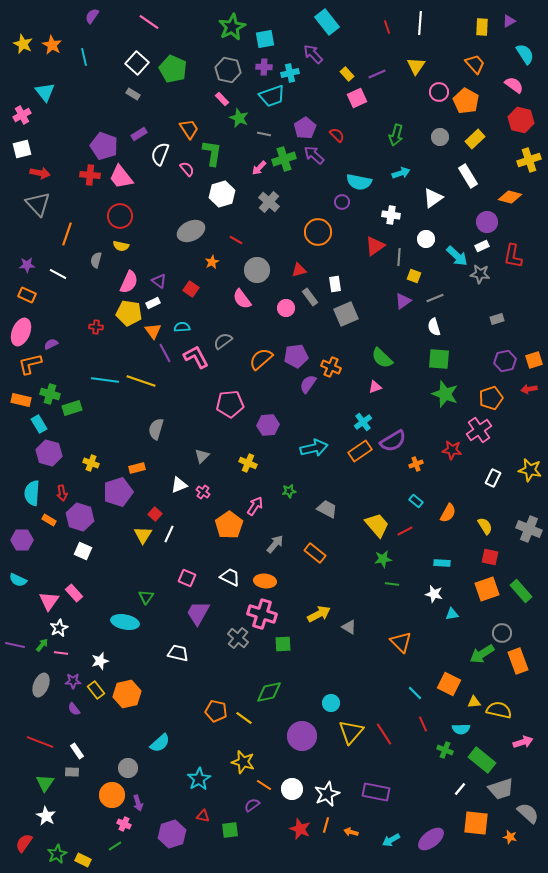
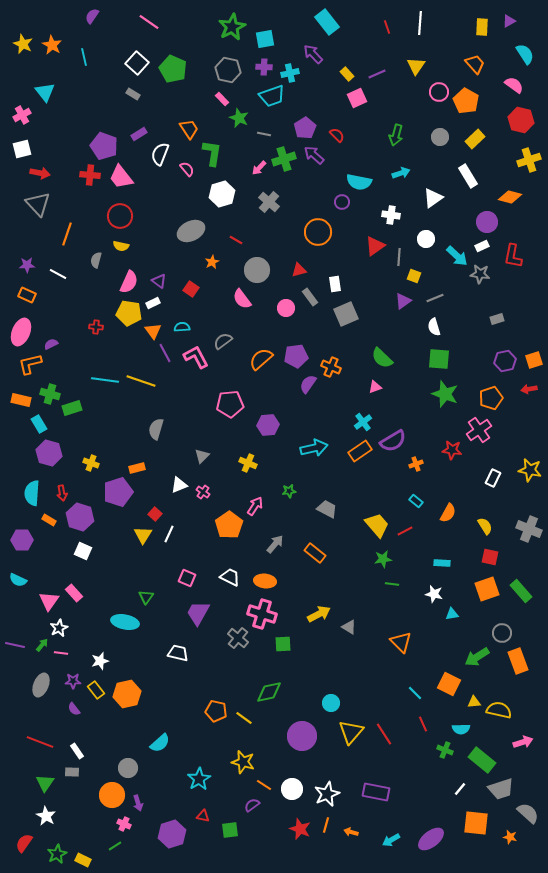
green arrow at (482, 654): moved 5 px left, 3 px down
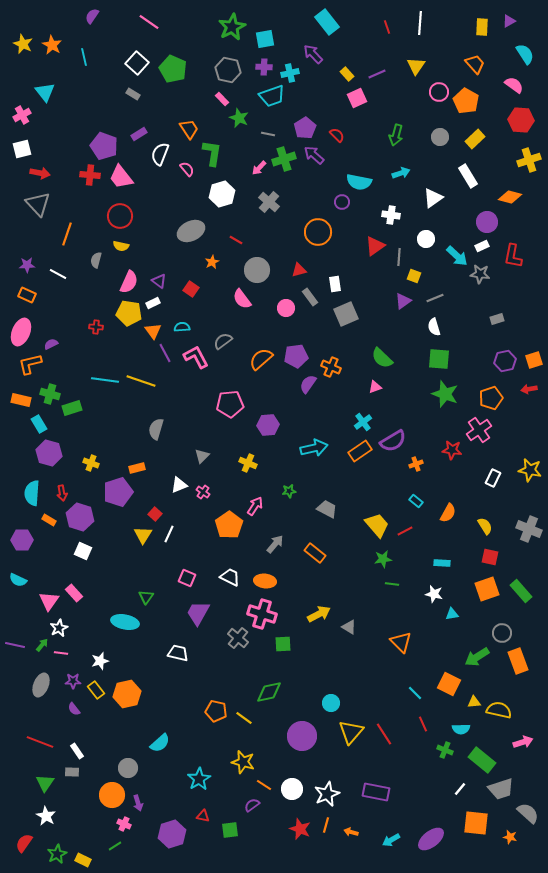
red hexagon at (521, 120): rotated 10 degrees counterclockwise
gray line at (264, 134): moved 4 px right
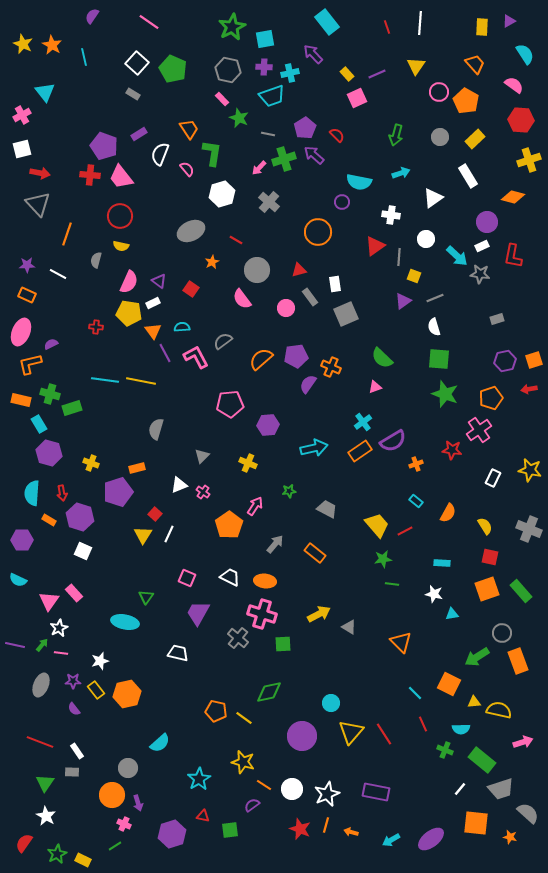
orange diamond at (510, 197): moved 3 px right
yellow line at (141, 381): rotated 8 degrees counterclockwise
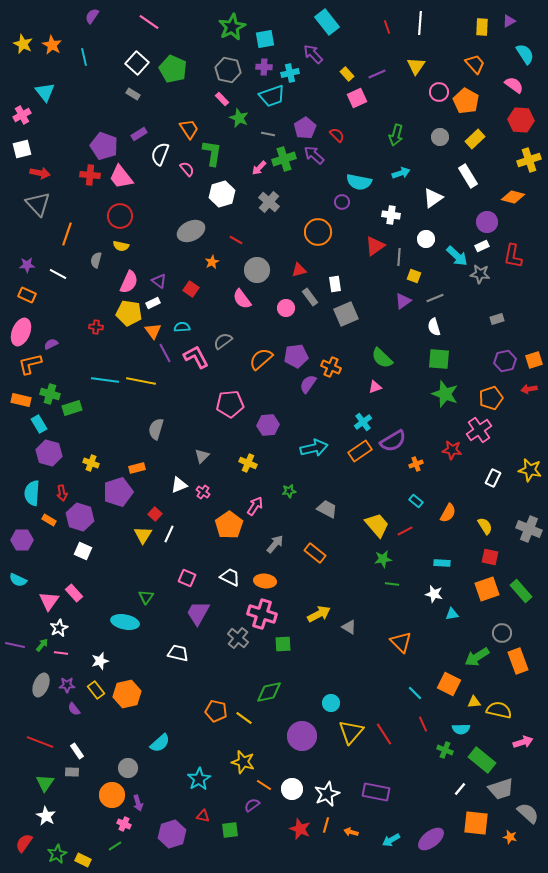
purple star at (73, 681): moved 6 px left, 4 px down
